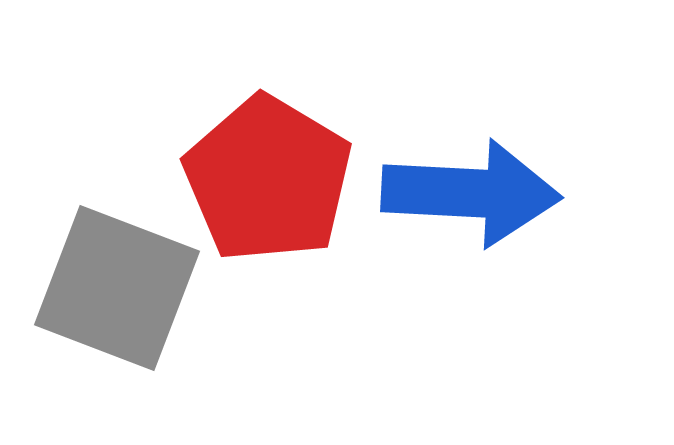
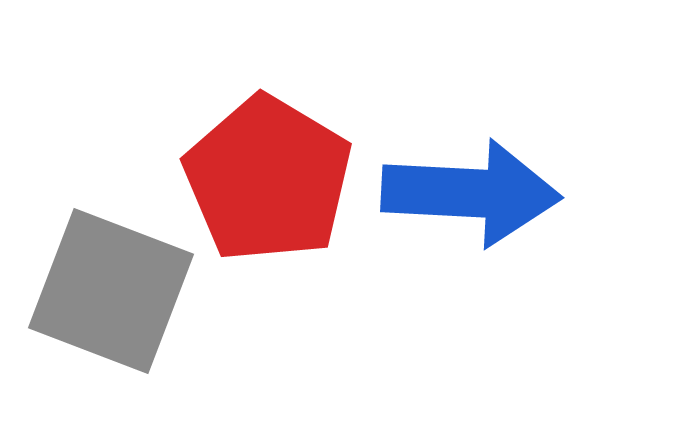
gray square: moved 6 px left, 3 px down
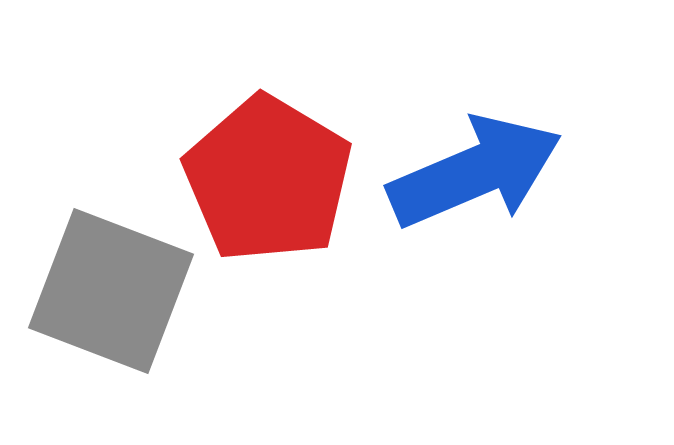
blue arrow: moved 4 px right, 21 px up; rotated 26 degrees counterclockwise
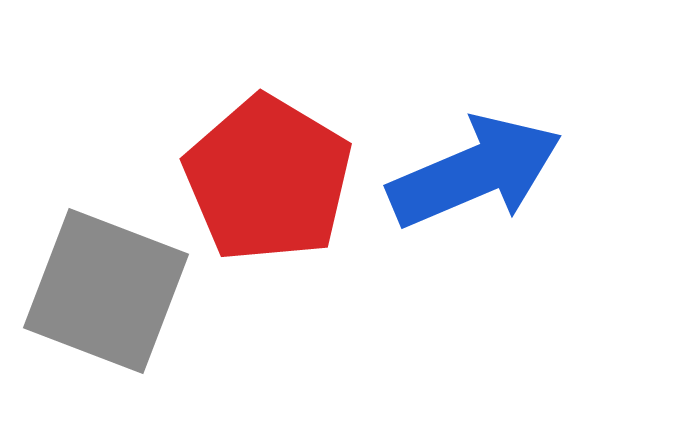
gray square: moved 5 px left
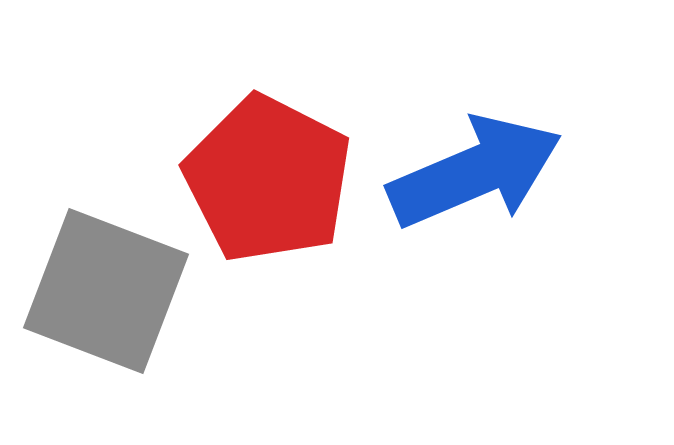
red pentagon: rotated 4 degrees counterclockwise
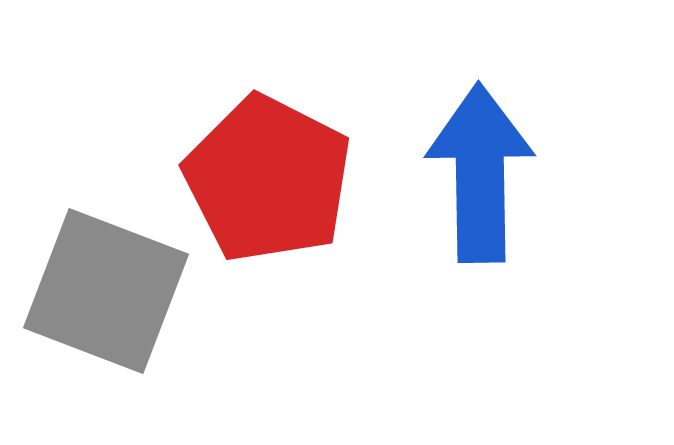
blue arrow: moved 5 px right, 1 px down; rotated 68 degrees counterclockwise
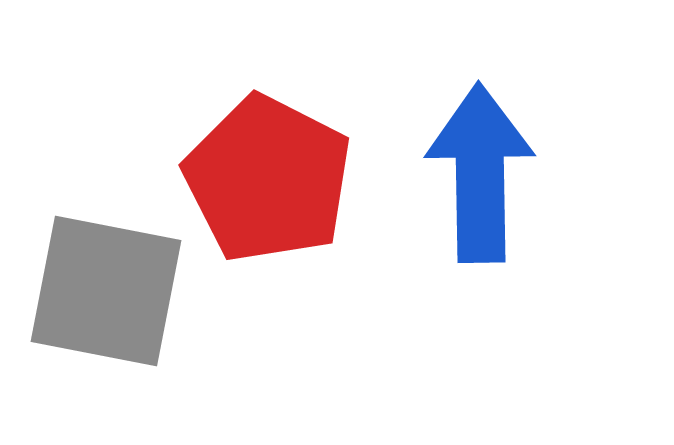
gray square: rotated 10 degrees counterclockwise
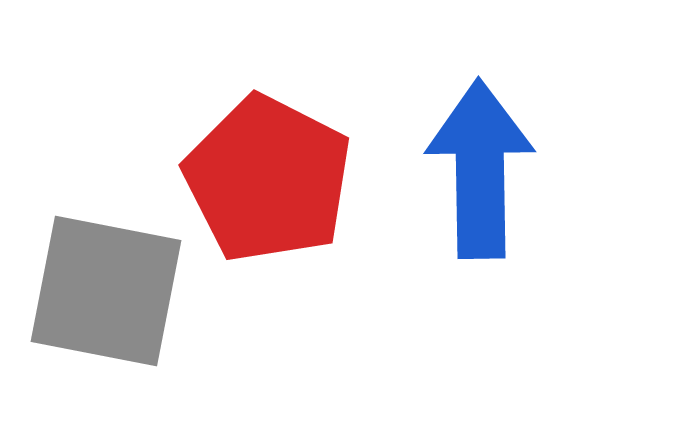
blue arrow: moved 4 px up
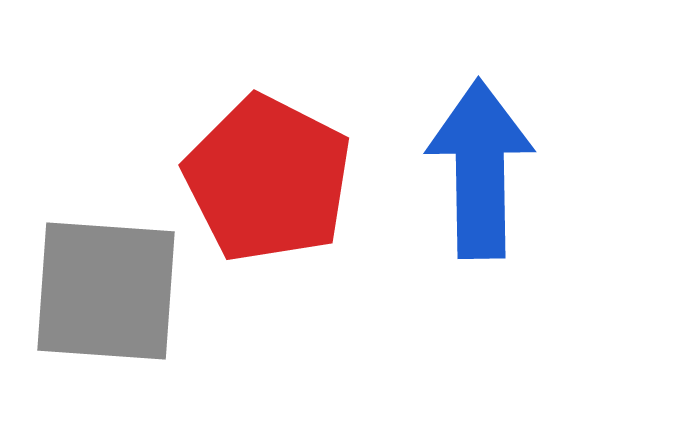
gray square: rotated 7 degrees counterclockwise
